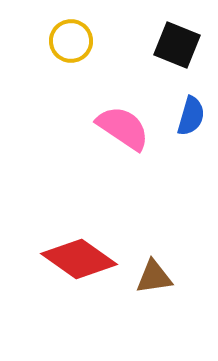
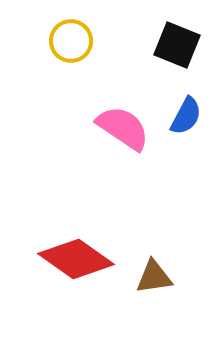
blue semicircle: moved 5 px left; rotated 12 degrees clockwise
red diamond: moved 3 px left
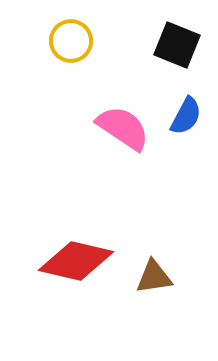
red diamond: moved 2 px down; rotated 22 degrees counterclockwise
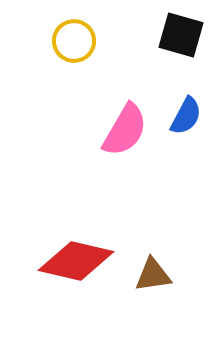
yellow circle: moved 3 px right
black square: moved 4 px right, 10 px up; rotated 6 degrees counterclockwise
pink semicircle: moved 2 px right, 2 px down; rotated 86 degrees clockwise
brown triangle: moved 1 px left, 2 px up
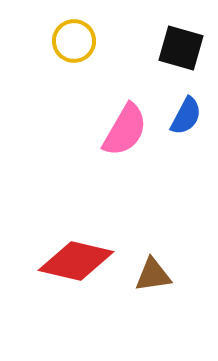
black square: moved 13 px down
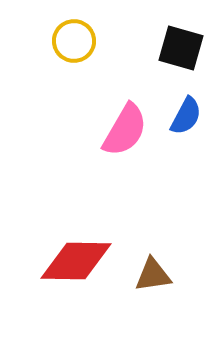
red diamond: rotated 12 degrees counterclockwise
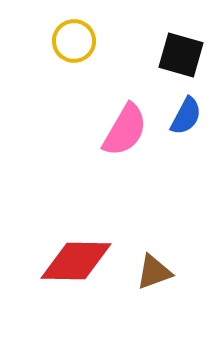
black square: moved 7 px down
brown triangle: moved 1 px right, 3 px up; rotated 12 degrees counterclockwise
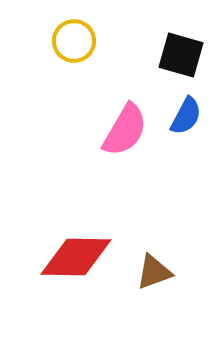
red diamond: moved 4 px up
